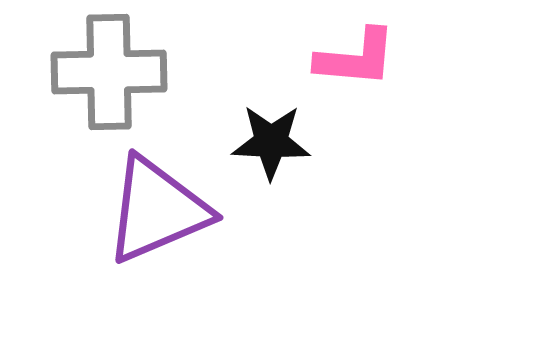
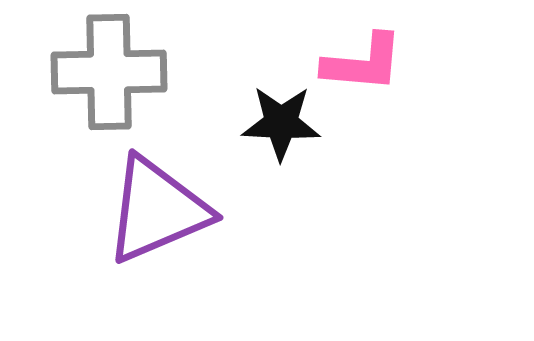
pink L-shape: moved 7 px right, 5 px down
black star: moved 10 px right, 19 px up
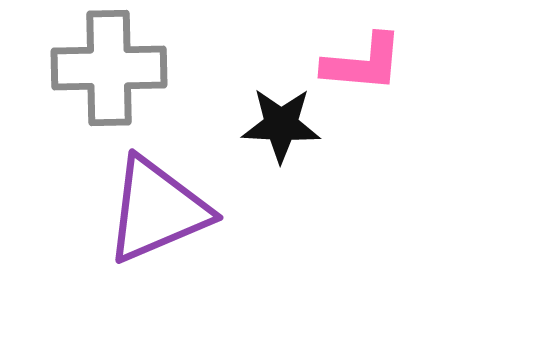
gray cross: moved 4 px up
black star: moved 2 px down
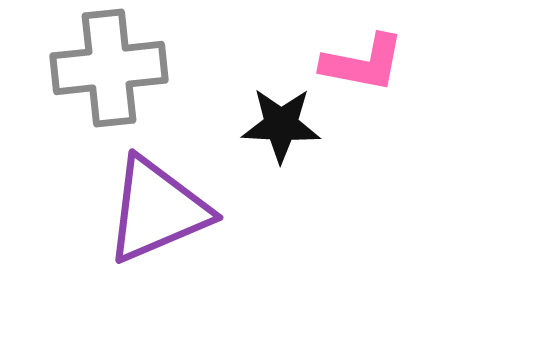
pink L-shape: rotated 6 degrees clockwise
gray cross: rotated 5 degrees counterclockwise
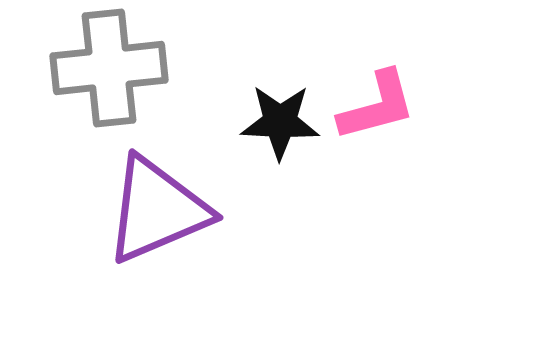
pink L-shape: moved 14 px right, 43 px down; rotated 26 degrees counterclockwise
black star: moved 1 px left, 3 px up
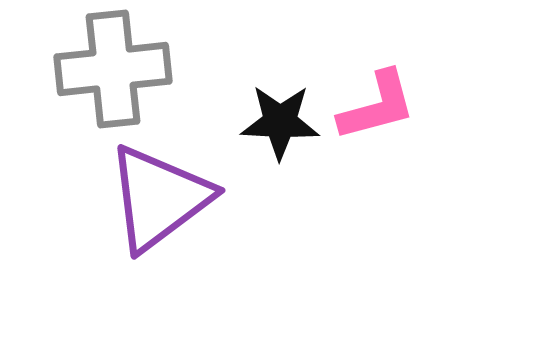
gray cross: moved 4 px right, 1 px down
purple triangle: moved 2 px right, 12 px up; rotated 14 degrees counterclockwise
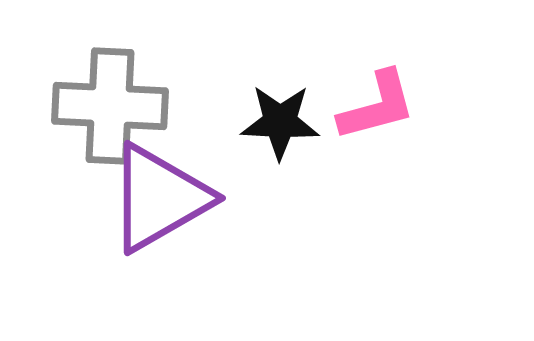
gray cross: moved 3 px left, 37 px down; rotated 9 degrees clockwise
purple triangle: rotated 7 degrees clockwise
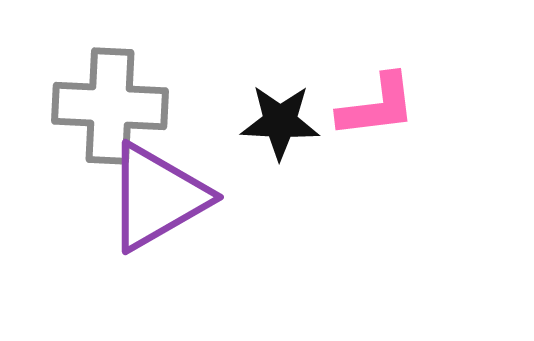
pink L-shape: rotated 8 degrees clockwise
purple triangle: moved 2 px left, 1 px up
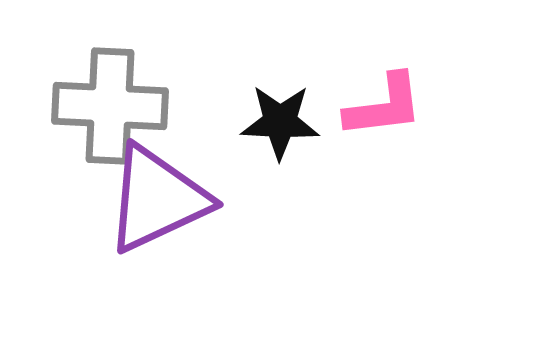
pink L-shape: moved 7 px right
purple triangle: moved 2 px down; rotated 5 degrees clockwise
